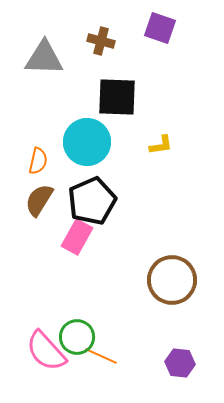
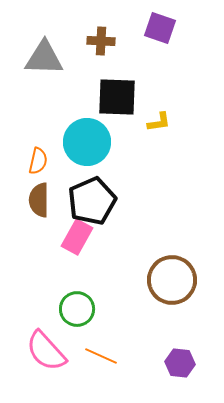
brown cross: rotated 12 degrees counterclockwise
yellow L-shape: moved 2 px left, 23 px up
brown semicircle: rotated 32 degrees counterclockwise
green circle: moved 28 px up
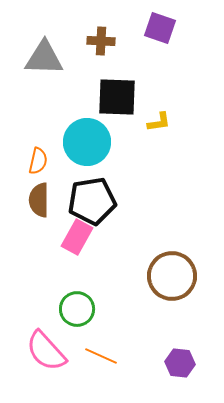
black pentagon: rotated 15 degrees clockwise
brown circle: moved 4 px up
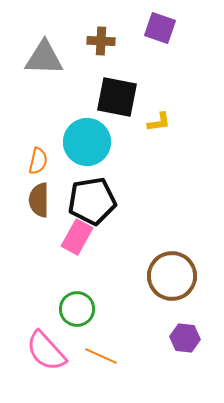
black square: rotated 9 degrees clockwise
purple hexagon: moved 5 px right, 25 px up
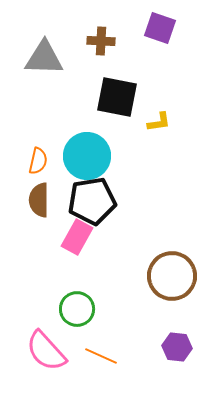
cyan circle: moved 14 px down
purple hexagon: moved 8 px left, 9 px down
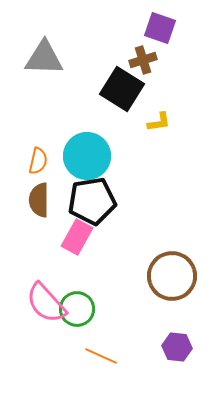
brown cross: moved 42 px right, 19 px down; rotated 20 degrees counterclockwise
black square: moved 5 px right, 8 px up; rotated 21 degrees clockwise
pink semicircle: moved 48 px up
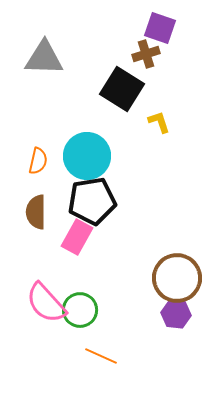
brown cross: moved 3 px right, 6 px up
yellow L-shape: rotated 100 degrees counterclockwise
brown semicircle: moved 3 px left, 12 px down
brown circle: moved 5 px right, 2 px down
green circle: moved 3 px right, 1 px down
purple hexagon: moved 1 px left, 33 px up
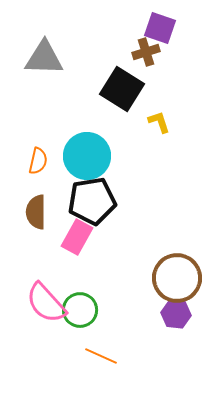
brown cross: moved 2 px up
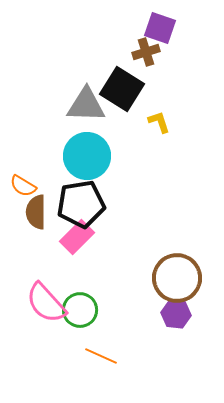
gray triangle: moved 42 px right, 47 px down
orange semicircle: moved 15 px left, 25 px down; rotated 108 degrees clockwise
black pentagon: moved 11 px left, 3 px down
pink rectangle: rotated 16 degrees clockwise
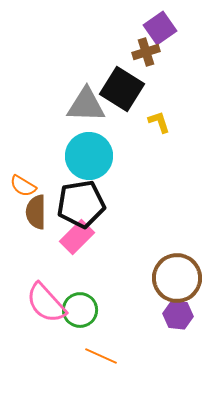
purple square: rotated 36 degrees clockwise
cyan circle: moved 2 px right
purple hexagon: moved 2 px right, 1 px down
